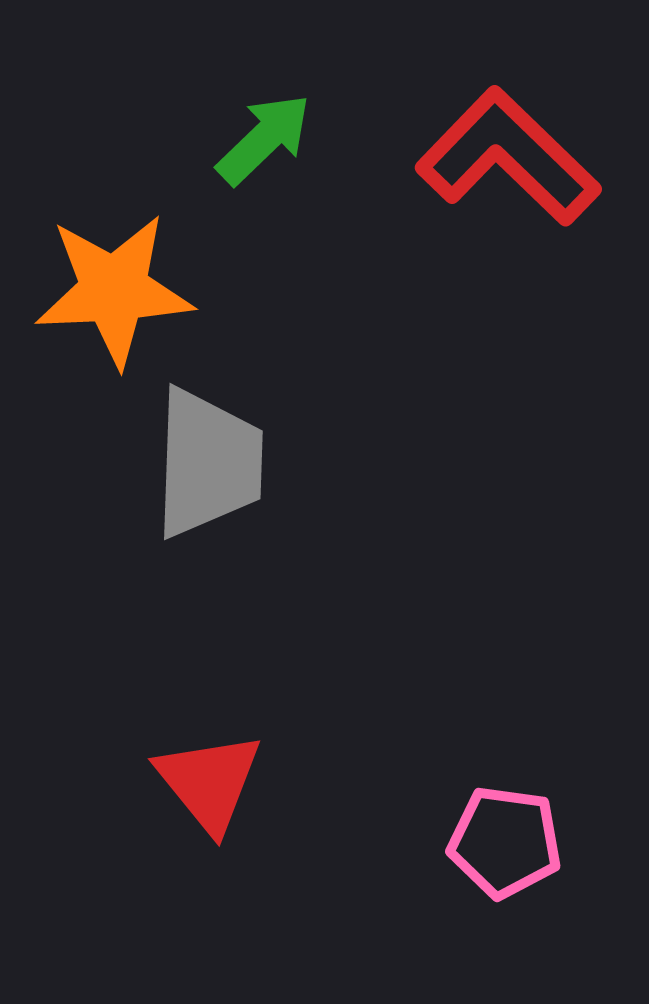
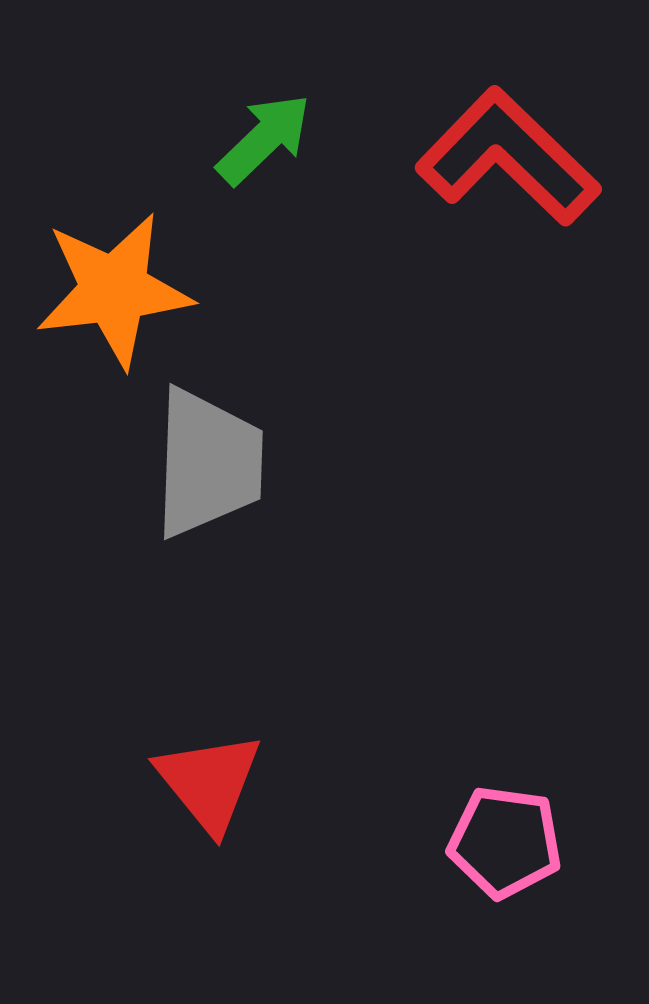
orange star: rotated 4 degrees counterclockwise
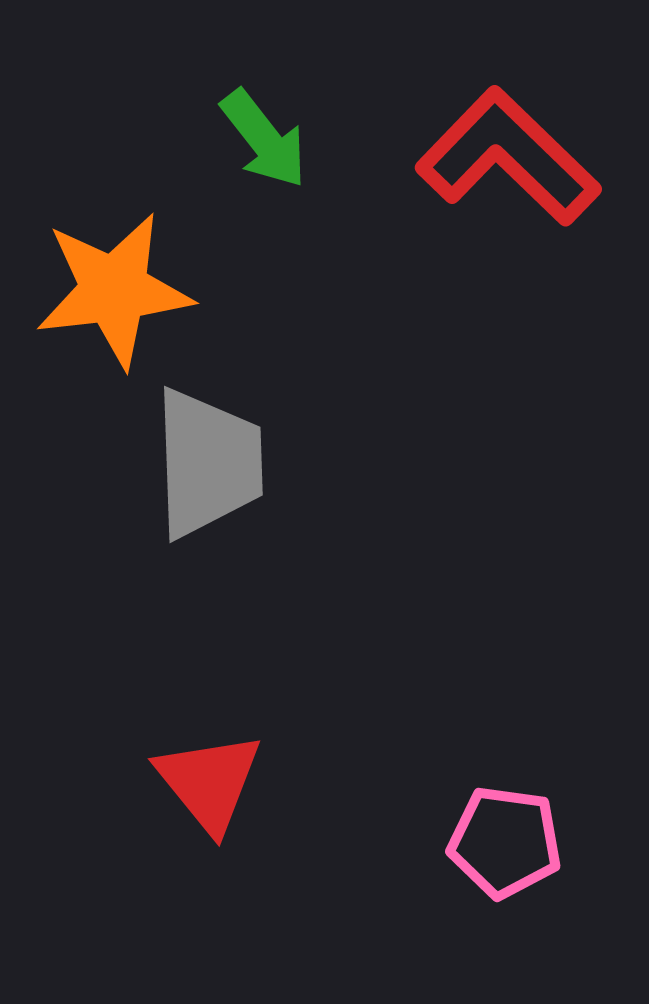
green arrow: rotated 96 degrees clockwise
gray trapezoid: rotated 4 degrees counterclockwise
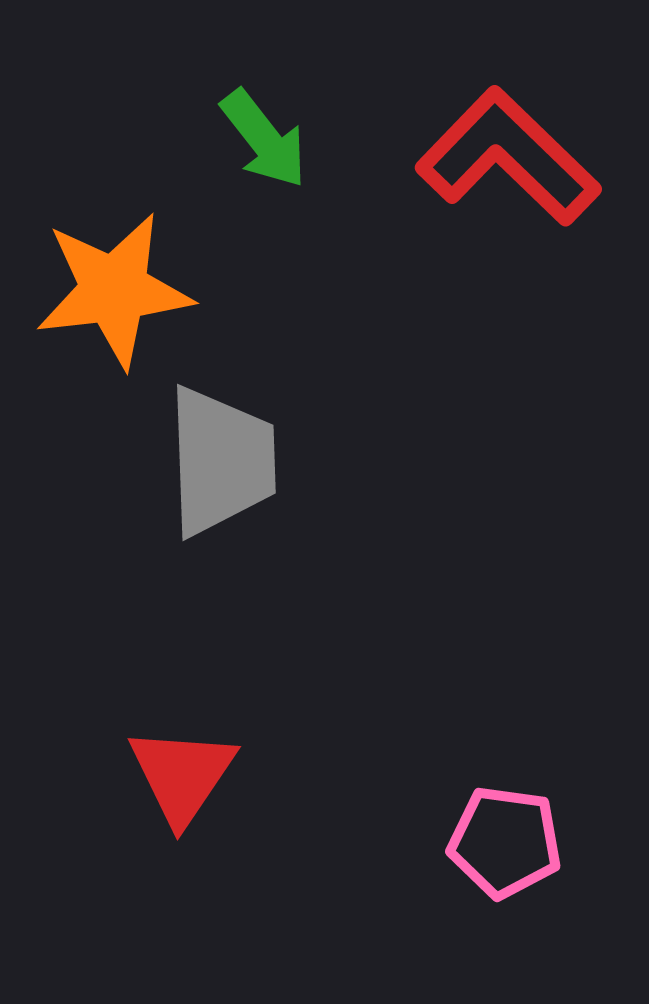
gray trapezoid: moved 13 px right, 2 px up
red triangle: moved 27 px left, 7 px up; rotated 13 degrees clockwise
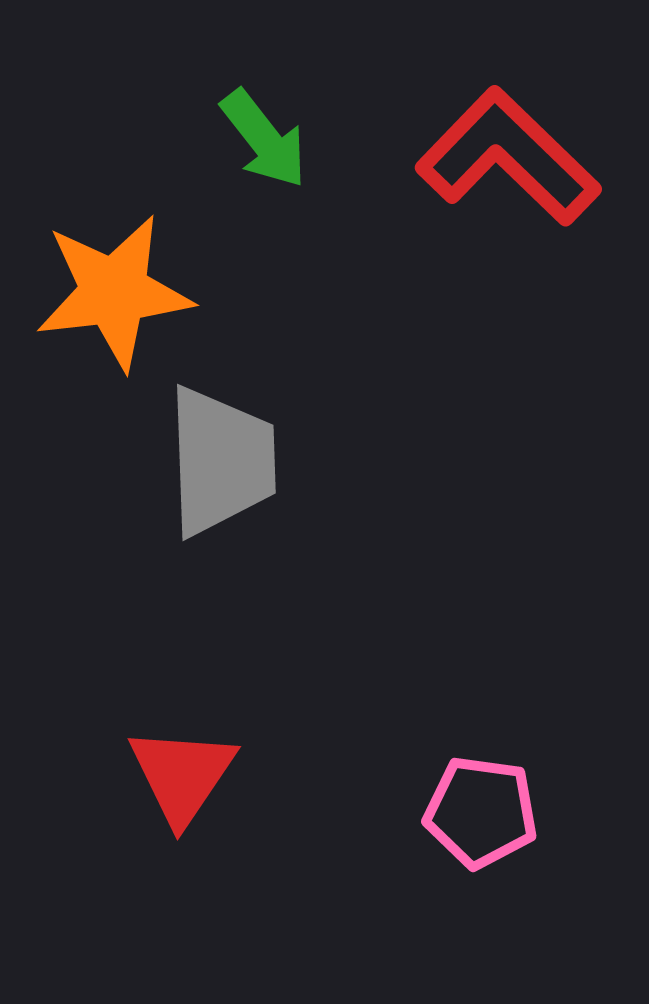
orange star: moved 2 px down
pink pentagon: moved 24 px left, 30 px up
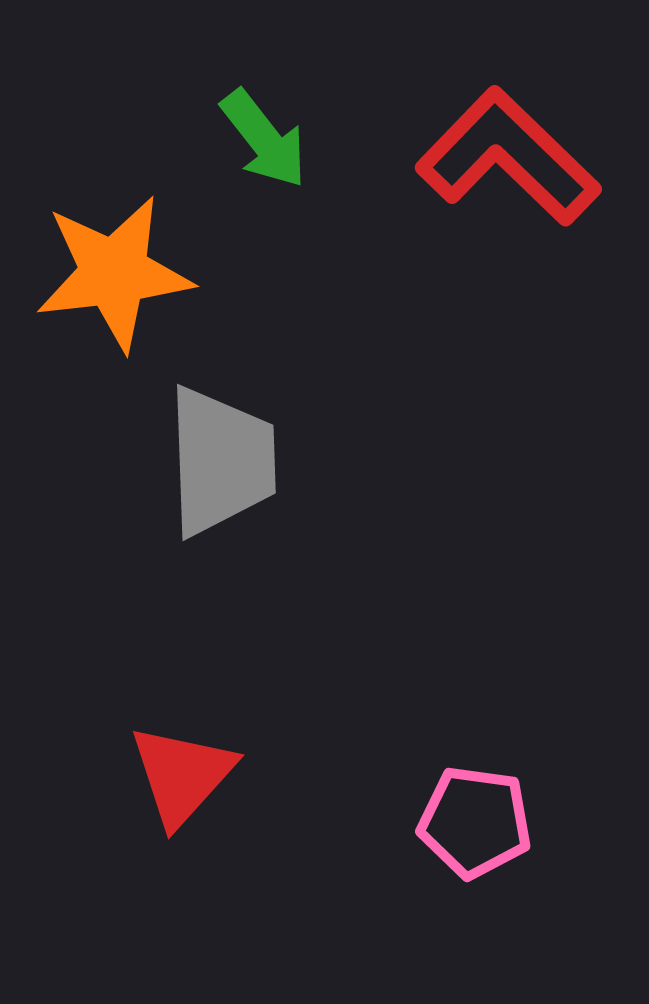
orange star: moved 19 px up
red triangle: rotated 8 degrees clockwise
pink pentagon: moved 6 px left, 10 px down
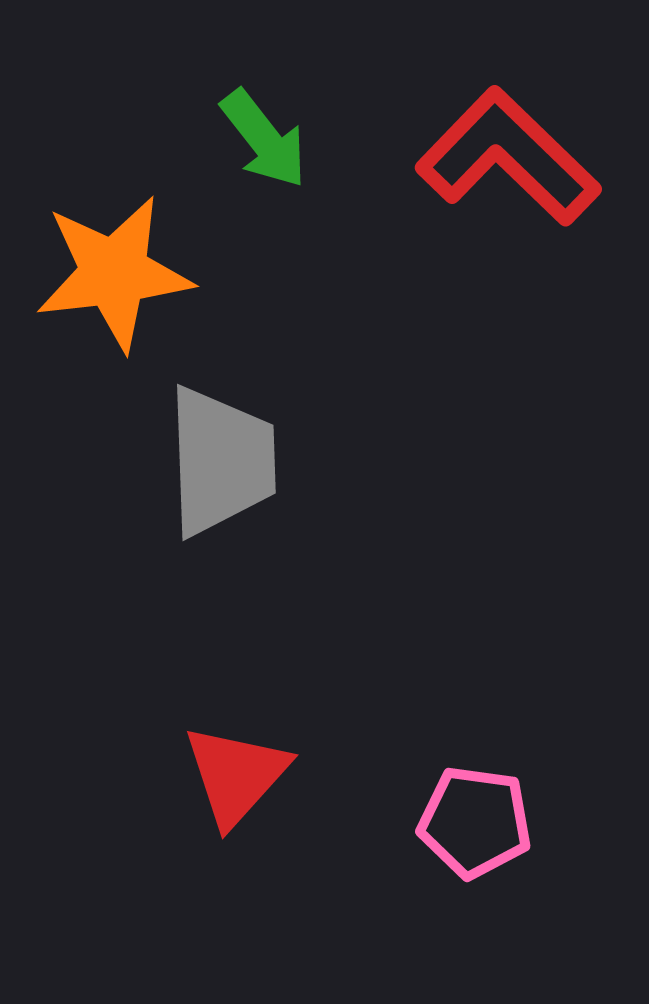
red triangle: moved 54 px right
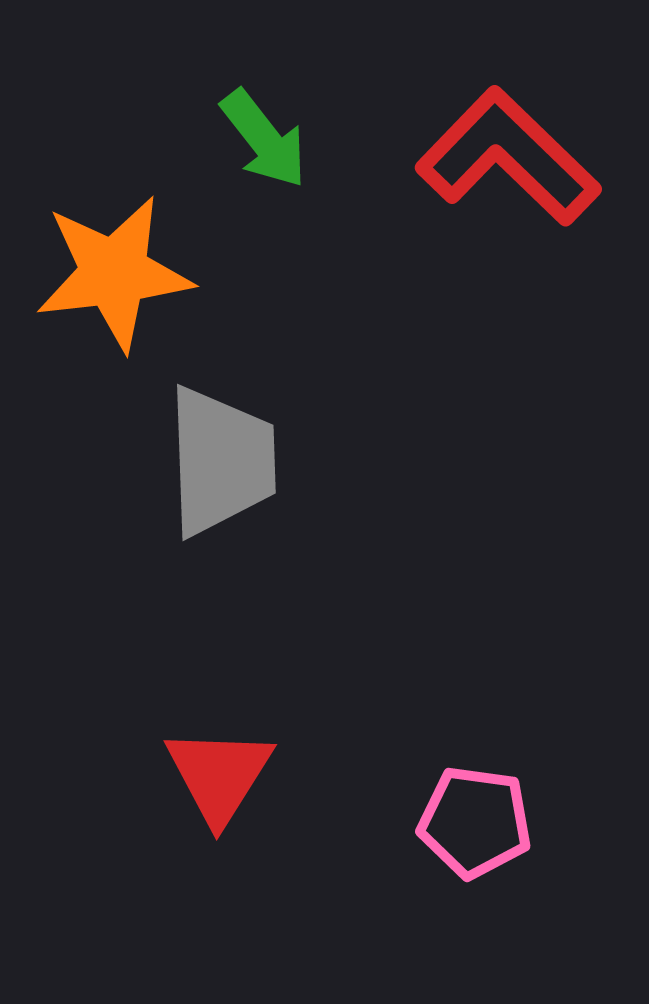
red triangle: moved 17 px left; rotated 10 degrees counterclockwise
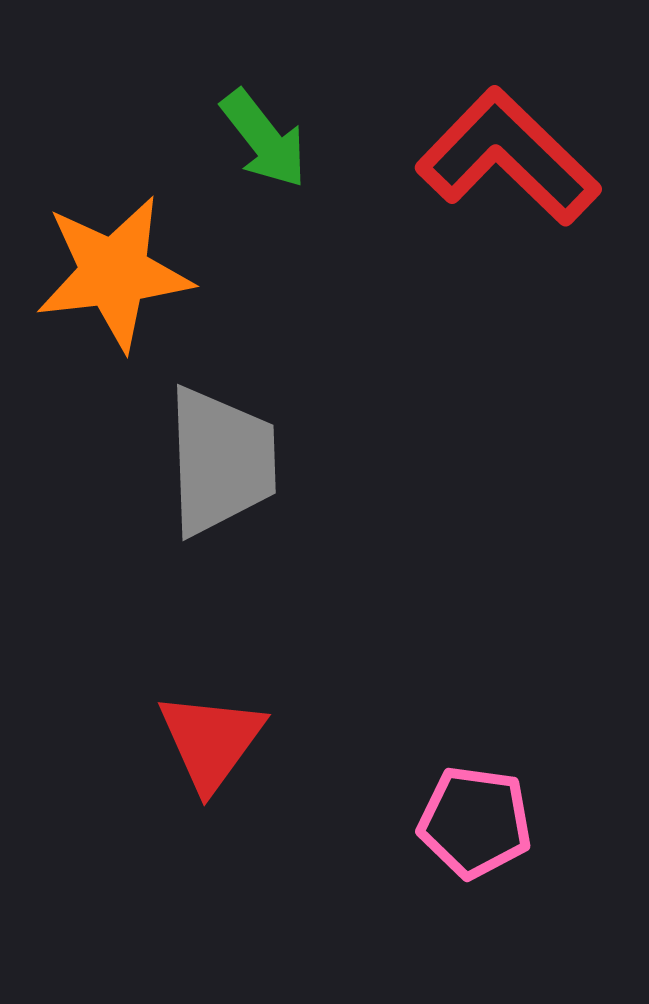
red triangle: moved 8 px left, 34 px up; rotated 4 degrees clockwise
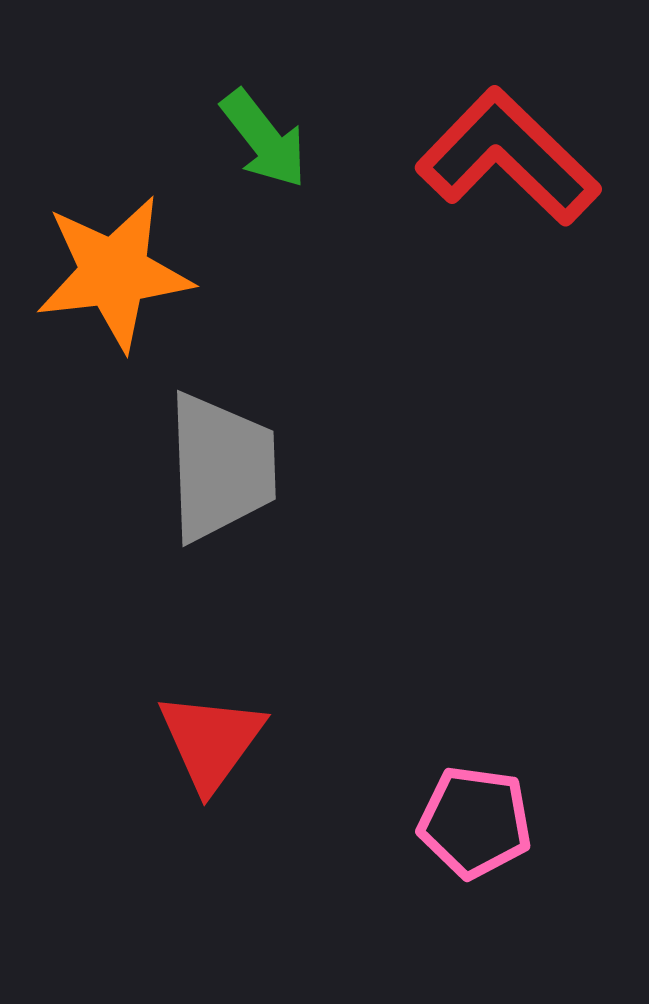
gray trapezoid: moved 6 px down
